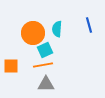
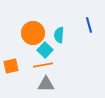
cyan semicircle: moved 2 px right, 6 px down
cyan square: rotated 21 degrees counterclockwise
orange square: rotated 14 degrees counterclockwise
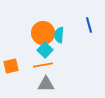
orange circle: moved 10 px right
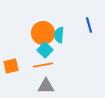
gray triangle: moved 2 px down
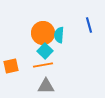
cyan square: moved 1 px down
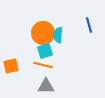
cyan semicircle: moved 1 px left
cyan square: rotated 28 degrees clockwise
orange line: rotated 24 degrees clockwise
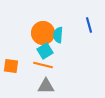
cyan square: rotated 14 degrees counterclockwise
orange square: rotated 21 degrees clockwise
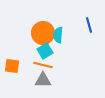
orange square: moved 1 px right
gray triangle: moved 3 px left, 6 px up
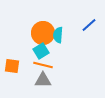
blue line: rotated 63 degrees clockwise
cyan square: moved 4 px left
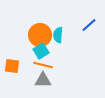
orange circle: moved 3 px left, 2 px down
